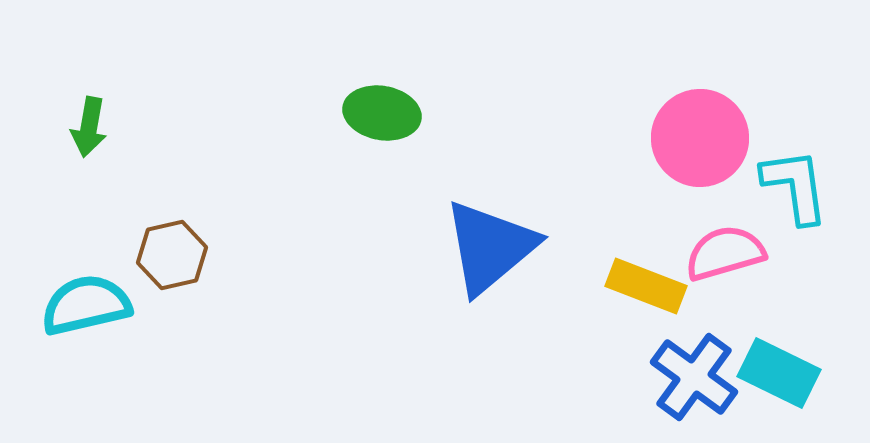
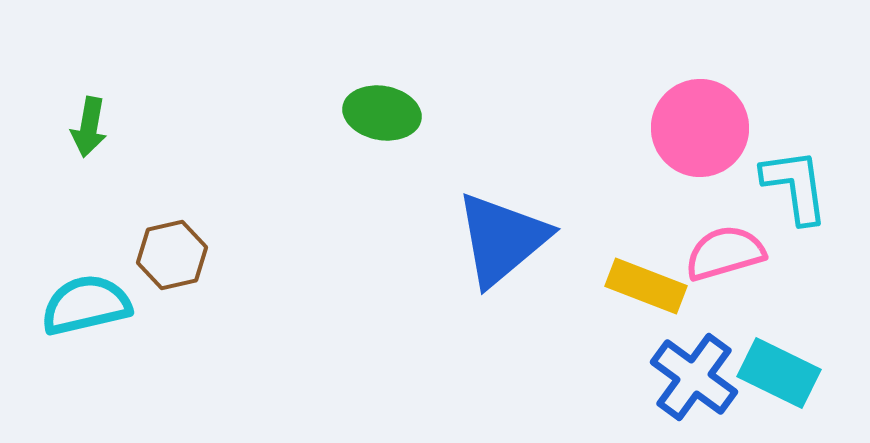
pink circle: moved 10 px up
blue triangle: moved 12 px right, 8 px up
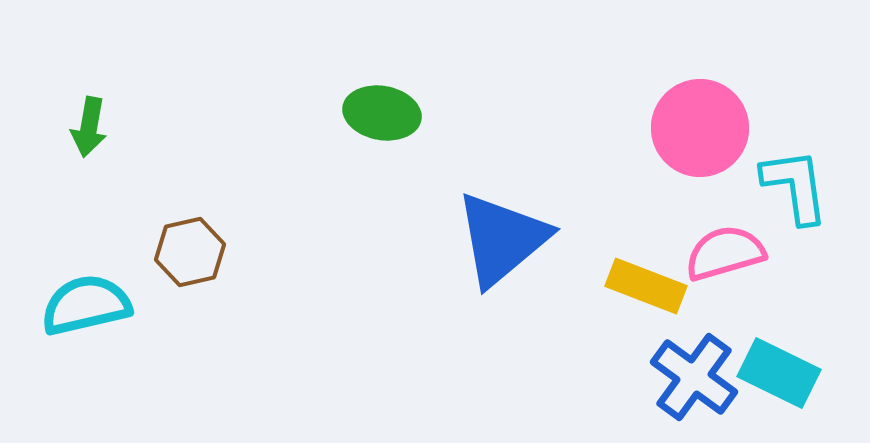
brown hexagon: moved 18 px right, 3 px up
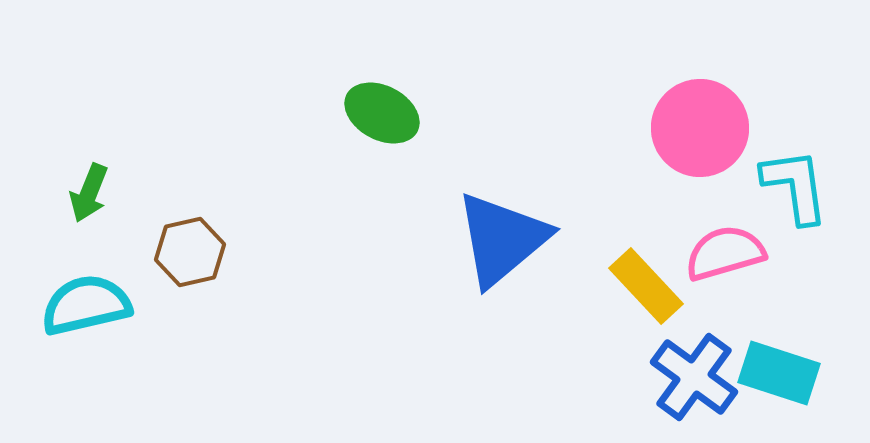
green ellipse: rotated 18 degrees clockwise
green arrow: moved 66 px down; rotated 12 degrees clockwise
yellow rectangle: rotated 26 degrees clockwise
cyan rectangle: rotated 8 degrees counterclockwise
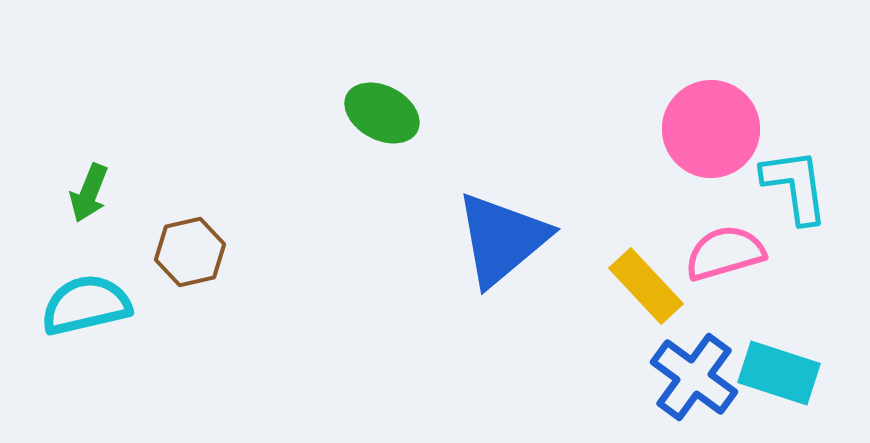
pink circle: moved 11 px right, 1 px down
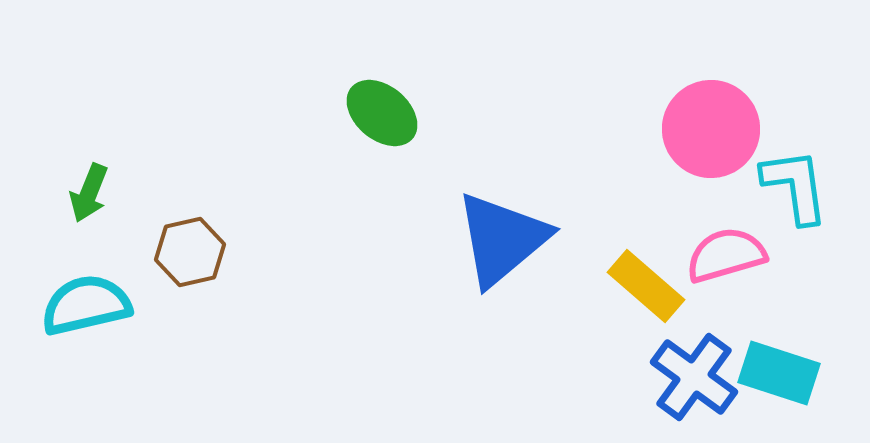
green ellipse: rotated 12 degrees clockwise
pink semicircle: moved 1 px right, 2 px down
yellow rectangle: rotated 6 degrees counterclockwise
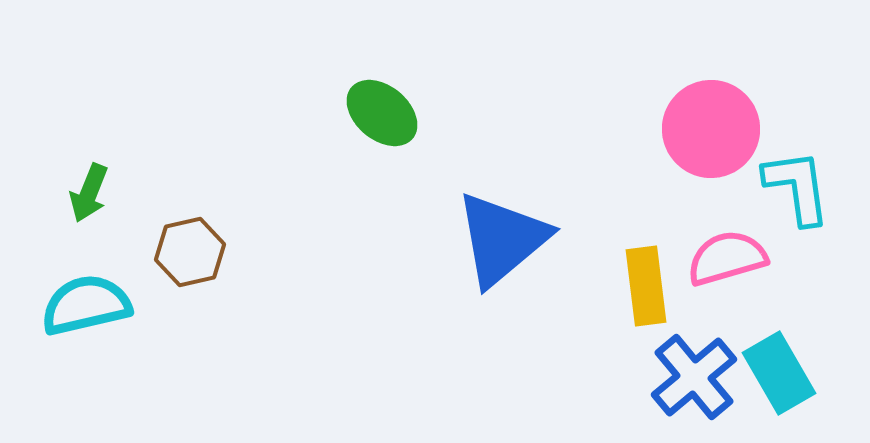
cyan L-shape: moved 2 px right, 1 px down
pink semicircle: moved 1 px right, 3 px down
yellow rectangle: rotated 42 degrees clockwise
cyan rectangle: rotated 42 degrees clockwise
blue cross: rotated 14 degrees clockwise
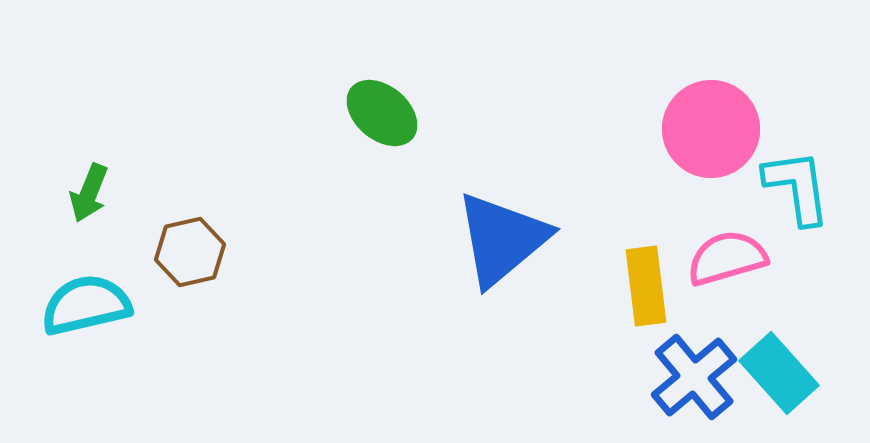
cyan rectangle: rotated 12 degrees counterclockwise
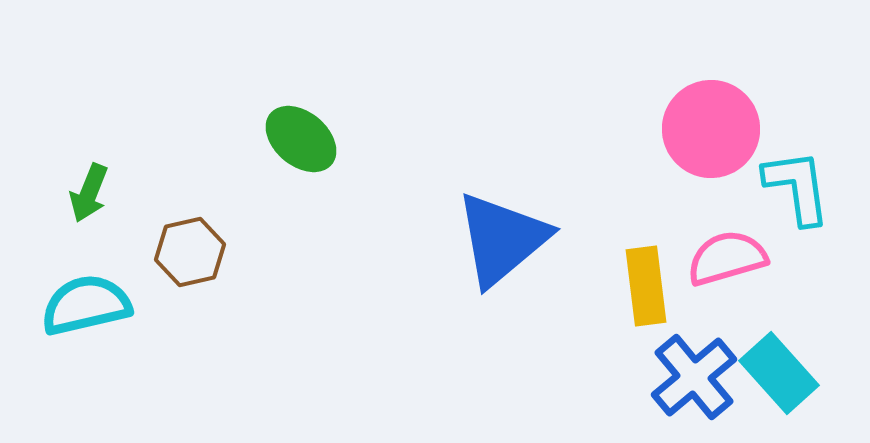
green ellipse: moved 81 px left, 26 px down
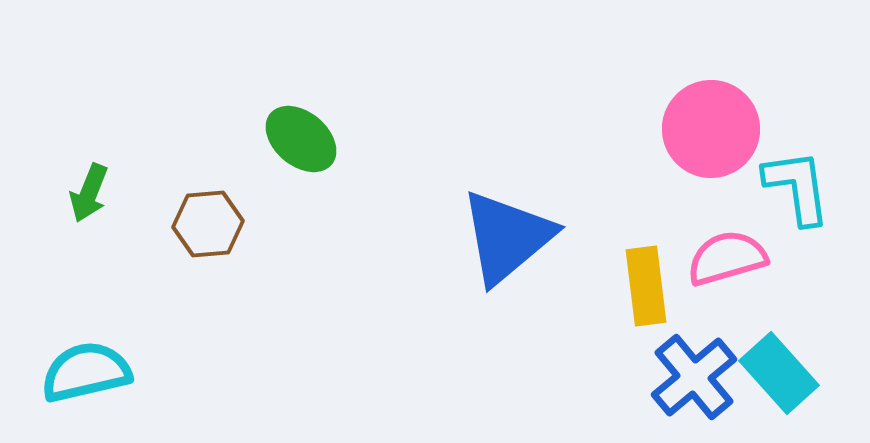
blue triangle: moved 5 px right, 2 px up
brown hexagon: moved 18 px right, 28 px up; rotated 8 degrees clockwise
cyan semicircle: moved 67 px down
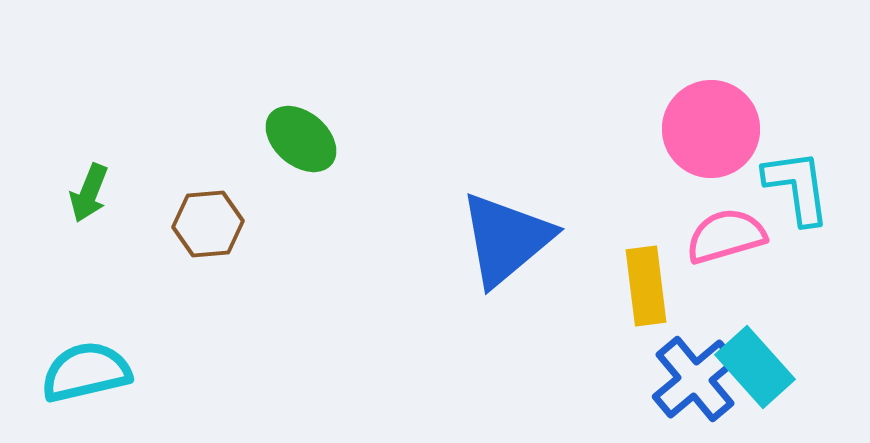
blue triangle: moved 1 px left, 2 px down
pink semicircle: moved 1 px left, 22 px up
cyan rectangle: moved 24 px left, 6 px up
blue cross: moved 1 px right, 2 px down
